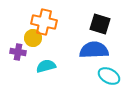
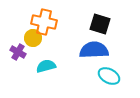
purple cross: rotated 21 degrees clockwise
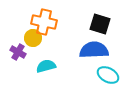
cyan ellipse: moved 1 px left, 1 px up
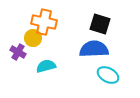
blue semicircle: moved 1 px up
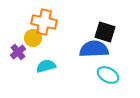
black square: moved 5 px right, 8 px down
purple cross: rotated 21 degrees clockwise
